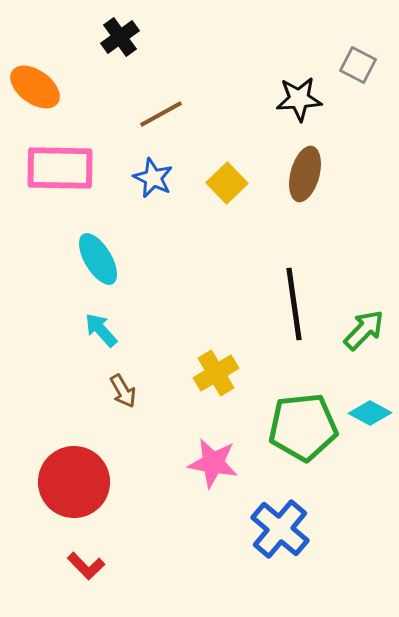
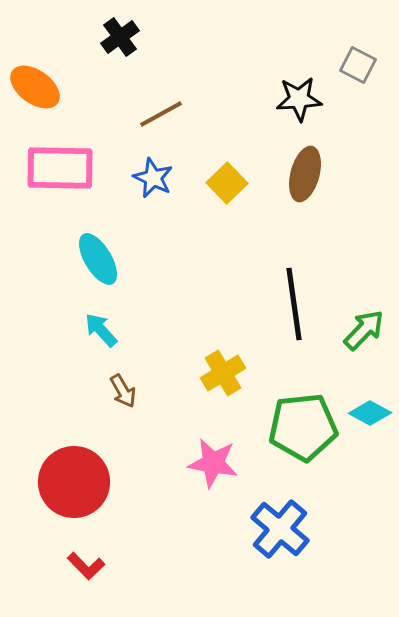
yellow cross: moved 7 px right
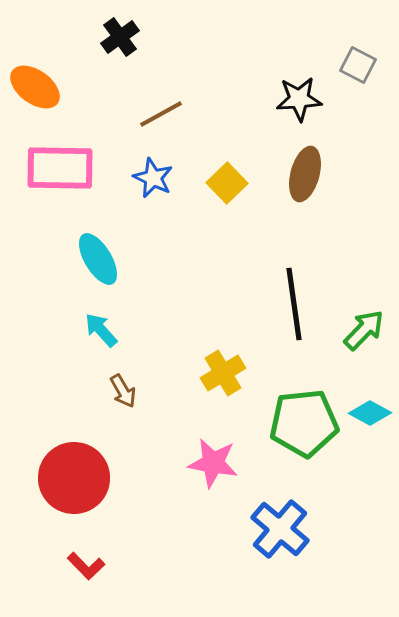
green pentagon: moved 1 px right, 4 px up
red circle: moved 4 px up
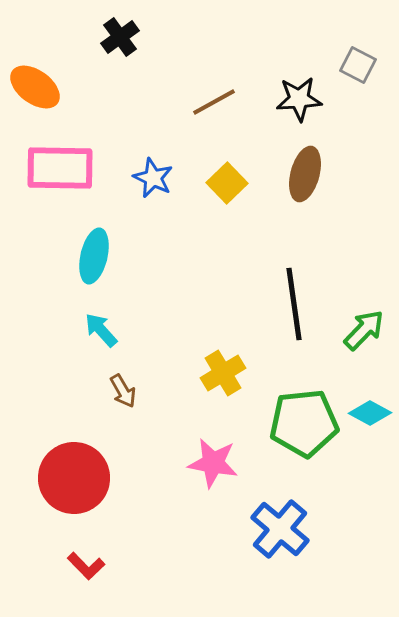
brown line: moved 53 px right, 12 px up
cyan ellipse: moved 4 px left, 3 px up; rotated 44 degrees clockwise
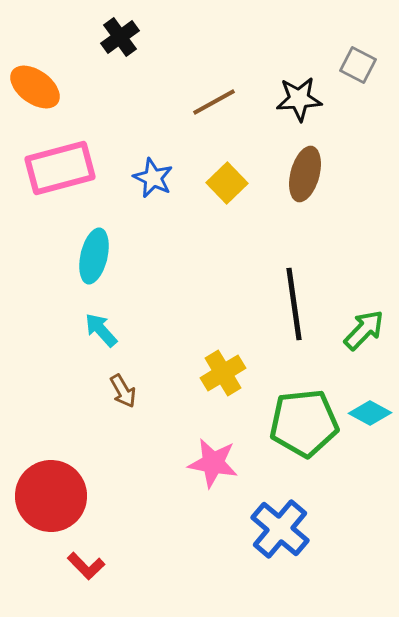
pink rectangle: rotated 16 degrees counterclockwise
red circle: moved 23 px left, 18 px down
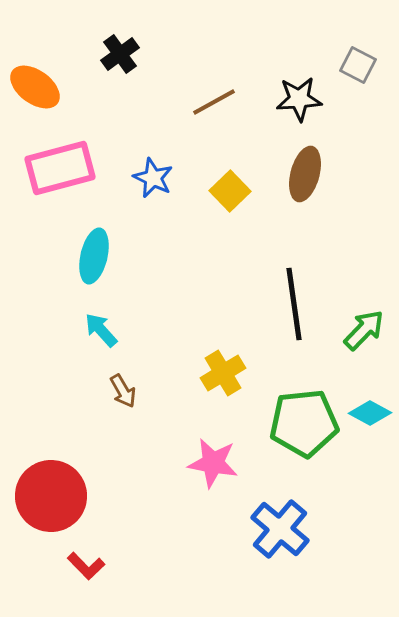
black cross: moved 17 px down
yellow square: moved 3 px right, 8 px down
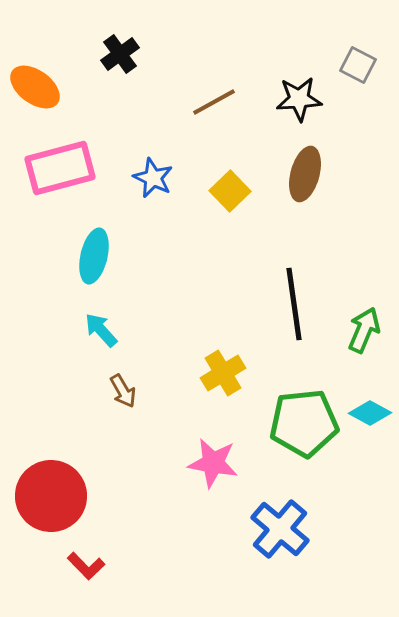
green arrow: rotated 21 degrees counterclockwise
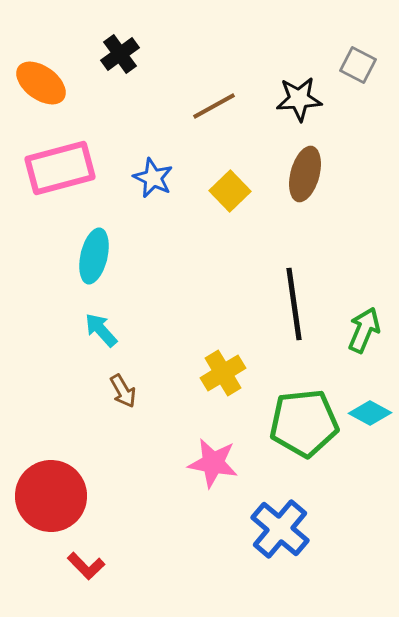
orange ellipse: moved 6 px right, 4 px up
brown line: moved 4 px down
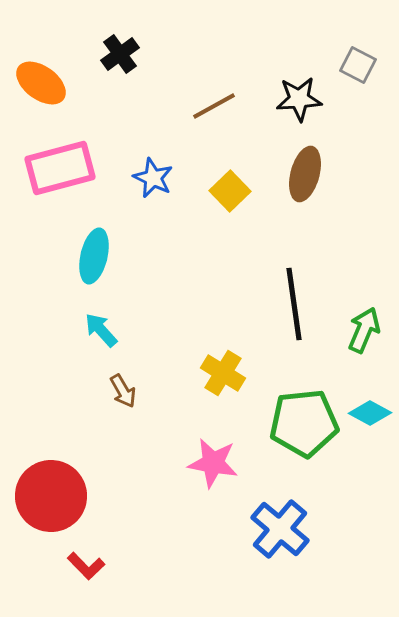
yellow cross: rotated 27 degrees counterclockwise
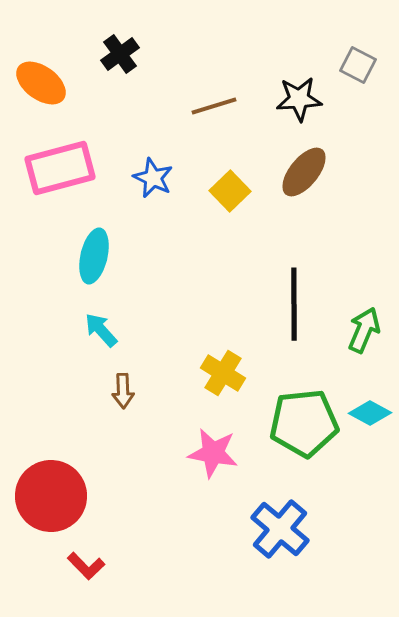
brown line: rotated 12 degrees clockwise
brown ellipse: moved 1 px left, 2 px up; rotated 24 degrees clockwise
black line: rotated 8 degrees clockwise
brown arrow: rotated 28 degrees clockwise
pink star: moved 10 px up
